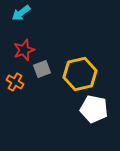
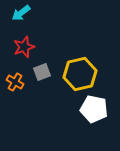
red star: moved 3 px up
gray square: moved 3 px down
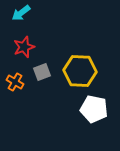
yellow hexagon: moved 3 px up; rotated 16 degrees clockwise
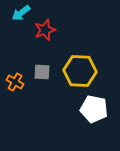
red star: moved 21 px right, 17 px up
gray square: rotated 24 degrees clockwise
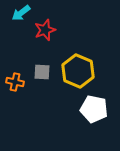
yellow hexagon: moved 2 px left; rotated 20 degrees clockwise
orange cross: rotated 18 degrees counterclockwise
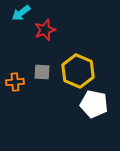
orange cross: rotated 18 degrees counterclockwise
white pentagon: moved 5 px up
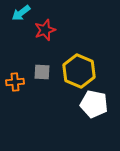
yellow hexagon: moved 1 px right
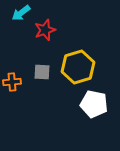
yellow hexagon: moved 1 px left, 4 px up; rotated 20 degrees clockwise
orange cross: moved 3 px left
